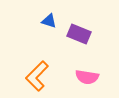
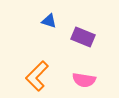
purple rectangle: moved 4 px right, 3 px down
pink semicircle: moved 3 px left, 3 px down
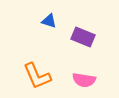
orange L-shape: rotated 68 degrees counterclockwise
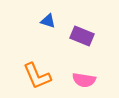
blue triangle: moved 1 px left
purple rectangle: moved 1 px left, 1 px up
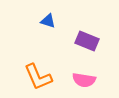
purple rectangle: moved 5 px right, 5 px down
orange L-shape: moved 1 px right, 1 px down
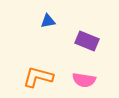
blue triangle: rotated 28 degrees counterclockwise
orange L-shape: rotated 128 degrees clockwise
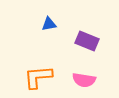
blue triangle: moved 1 px right, 3 px down
orange L-shape: rotated 20 degrees counterclockwise
